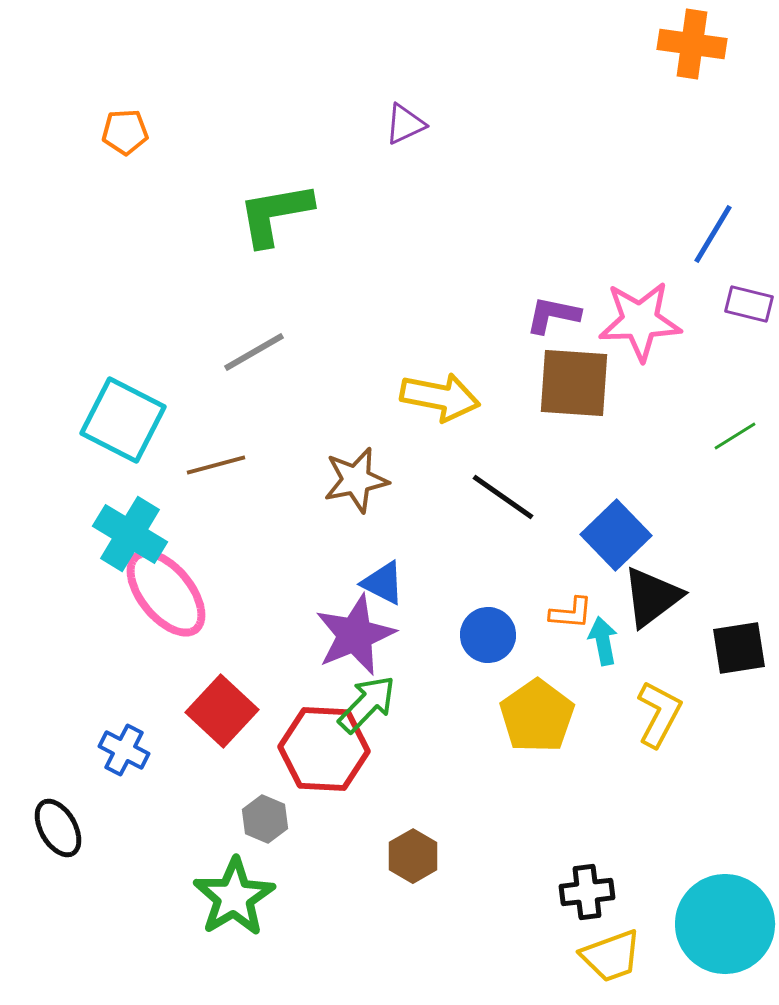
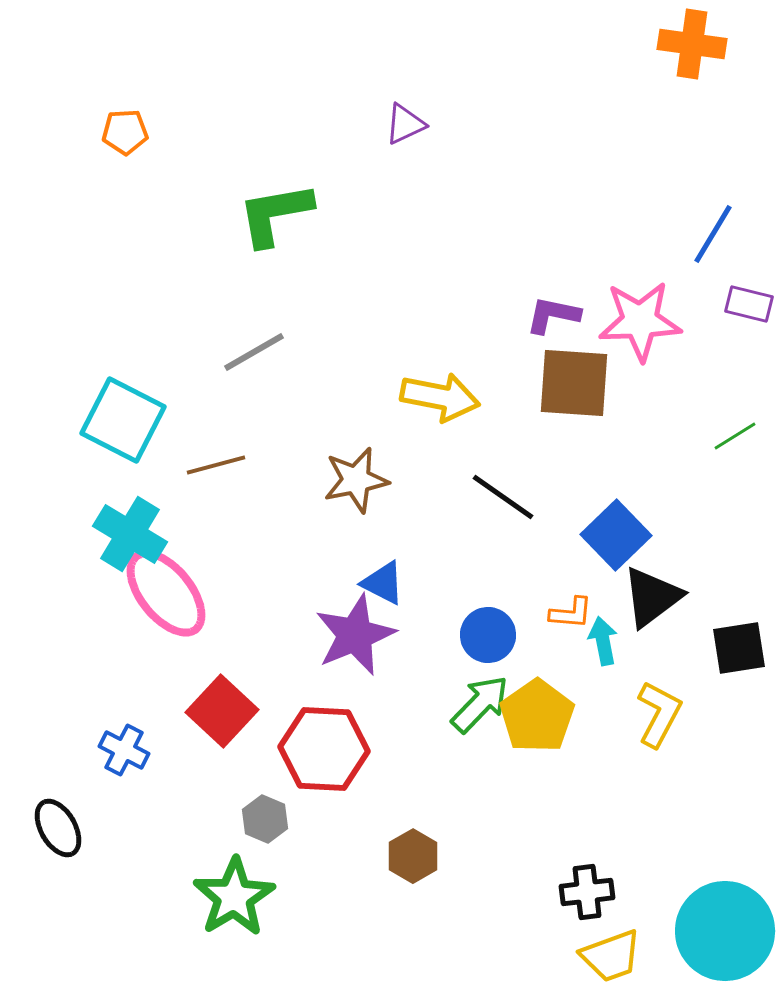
green arrow: moved 113 px right
cyan circle: moved 7 px down
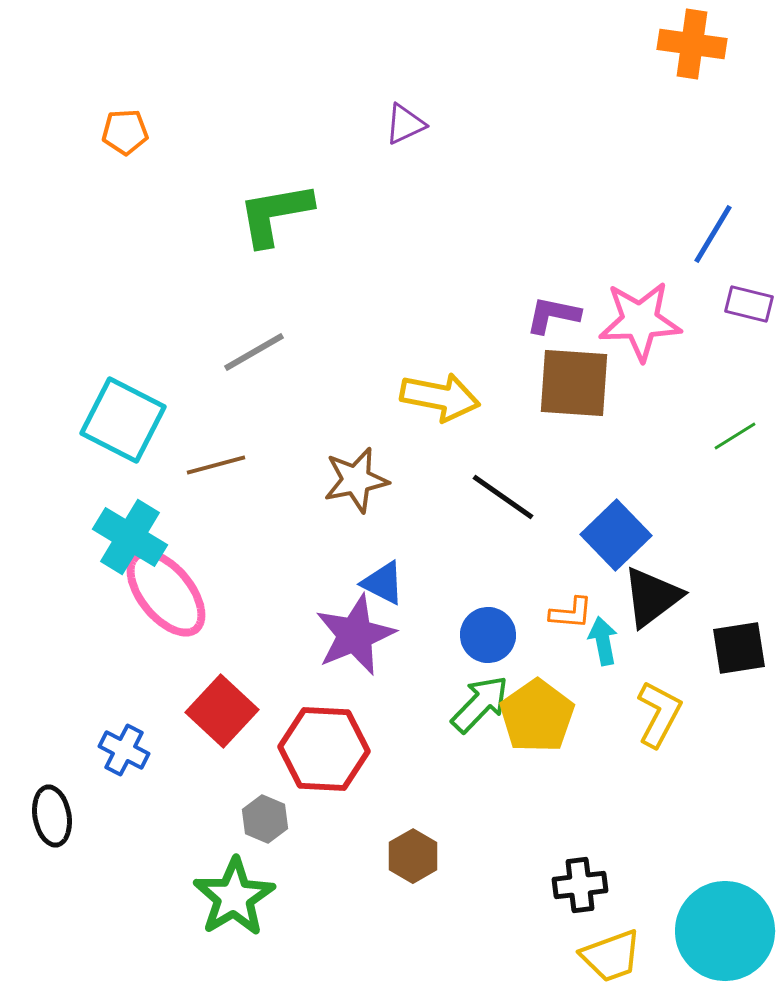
cyan cross: moved 3 px down
black ellipse: moved 6 px left, 12 px up; rotated 20 degrees clockwise
black cross: moved 7 px left, 7 px up
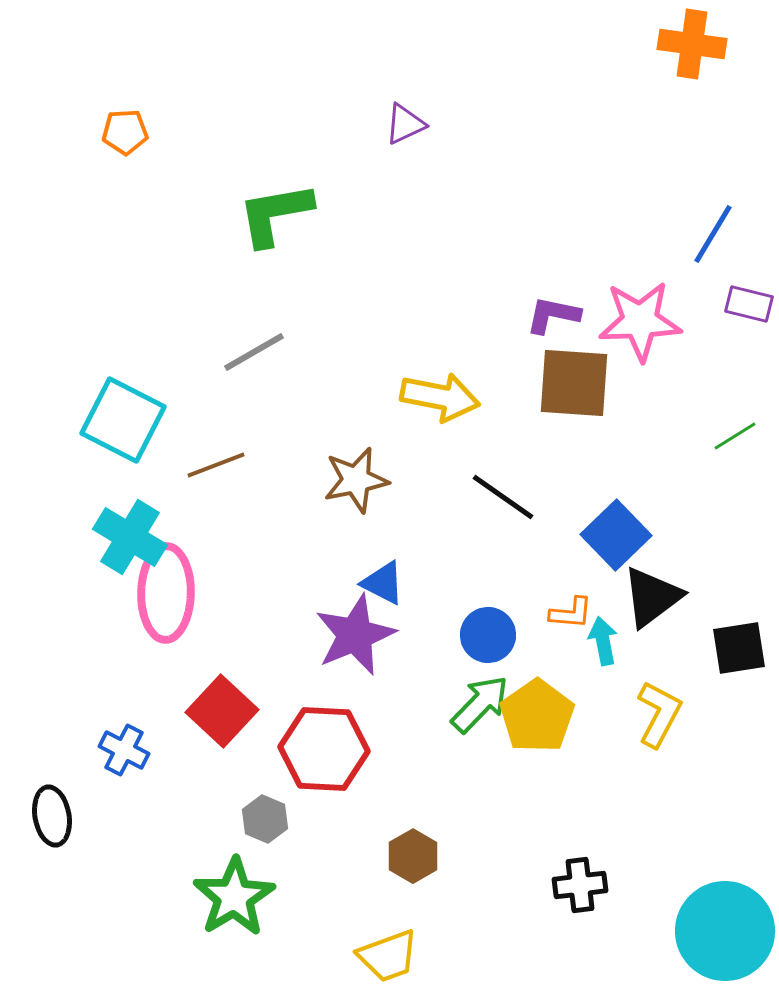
brown line: rotated 6 degrees counterclockwise
pink ellipse: rotated 40 degrees clockwise
yellow trapezoid: moved 223 px left
